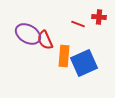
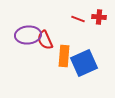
red line: moved 5 px up
purple ellipse: moved 1 px down; rotated 35 degrees counterclockwise
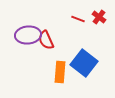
red cross: rotated 32 degrees clockwise
red semicircle: moved 1 px right
orange rectangle: moved 4 px left, 16 px down
blue square: rotated 28 degrees counterclockwise
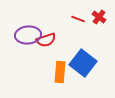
red semicircle: rotated 84 degrees counterclockwise
blue square: moved 1 px left
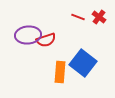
red line: moved 2 px up
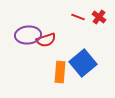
blue square: rotated 12 degrees clockwise
